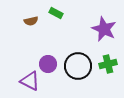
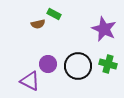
green rectangle: moved 2 px left, 1 px down
brown semicircle: moved 7 px right, 3 px down
green cross: rotated 30 degrees clockwise
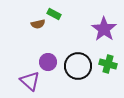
purple star: rotated 10 degrees clockwise
purple circle: moved 2 px up
purple triangle: rotated 15 degrees clockwise
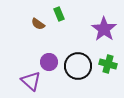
green rectangle: moved 5 px right; rotated 40 degrees clockwise
brown semicircle: rotated 48 degrees clockwise
purple circle: moved 1 px right
purple triangle: moved 1 px right
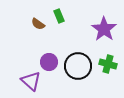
green rectangle: moved 2 px down
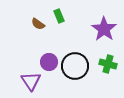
black circle: moved 3 px left
purple triangle: rotated 15 degrees clockwise
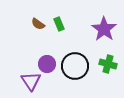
green rectangle: moved 8 px down
purple circle: moved 2 px left, 2 px down
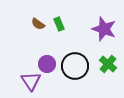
purple star: rotated 15 degrees counterclockwise
green cross: rotated 24 degrees clockwise
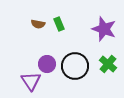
brown semicircle: rotated 24 degrees counterclockwise
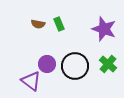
purple triangle: rotated 20 degrees counterclockwise
